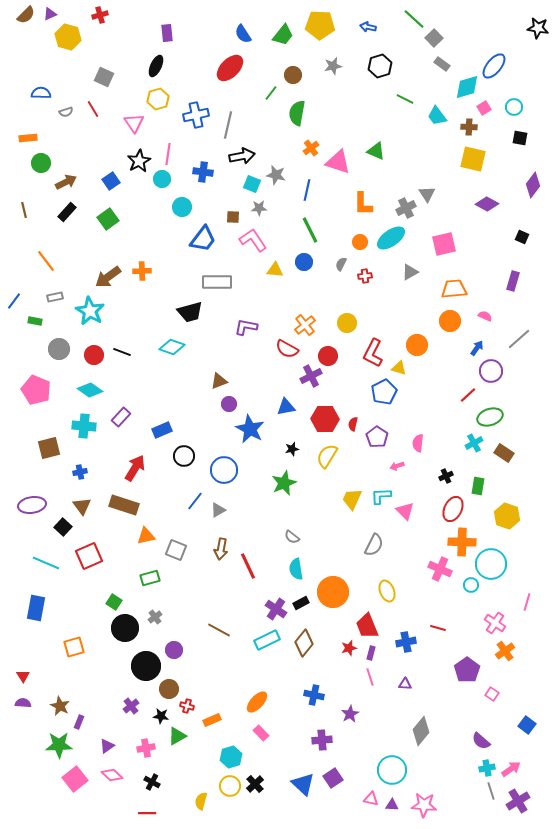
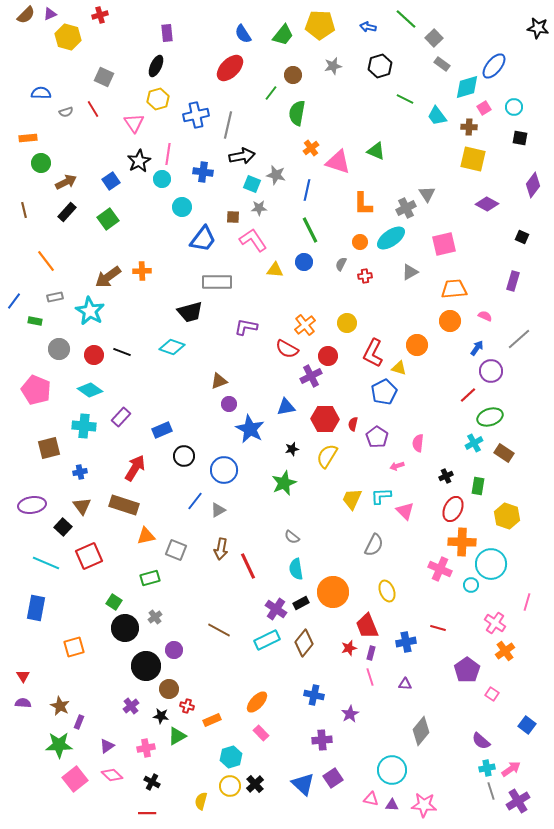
green line at (414, 19): moved 8 px left
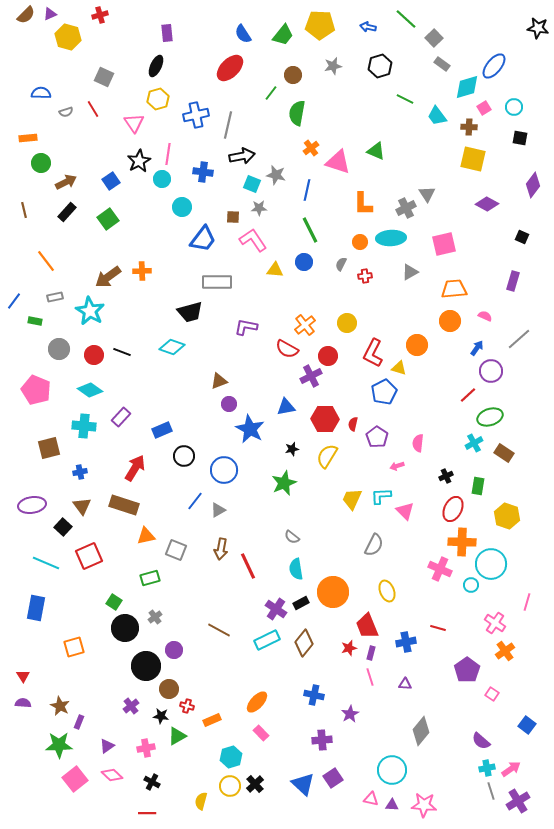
cyan ellipse at (391, 238): rotated 32 degrees clockwise
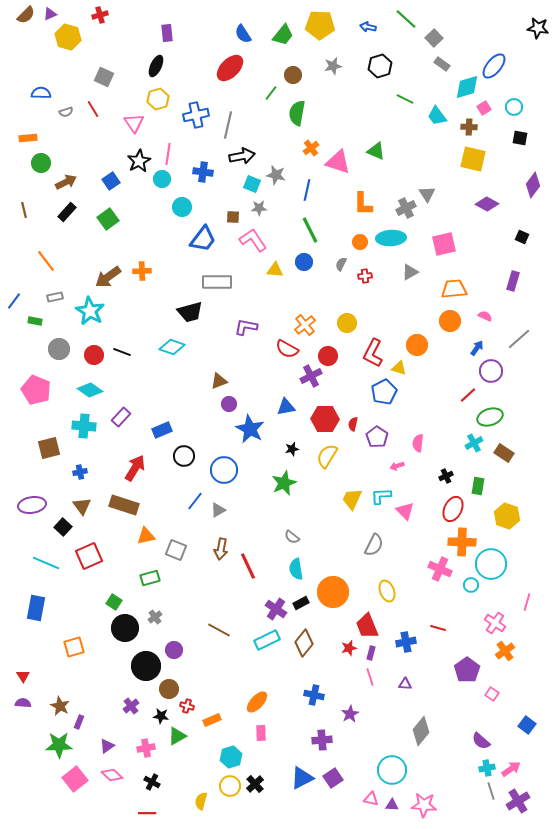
pink rectangle at (261, 733): rotated 42 degrees clockwise
blue triangle at (303, 784): moved 1 px left, 6 px up; rotated 50 degrees clockwise
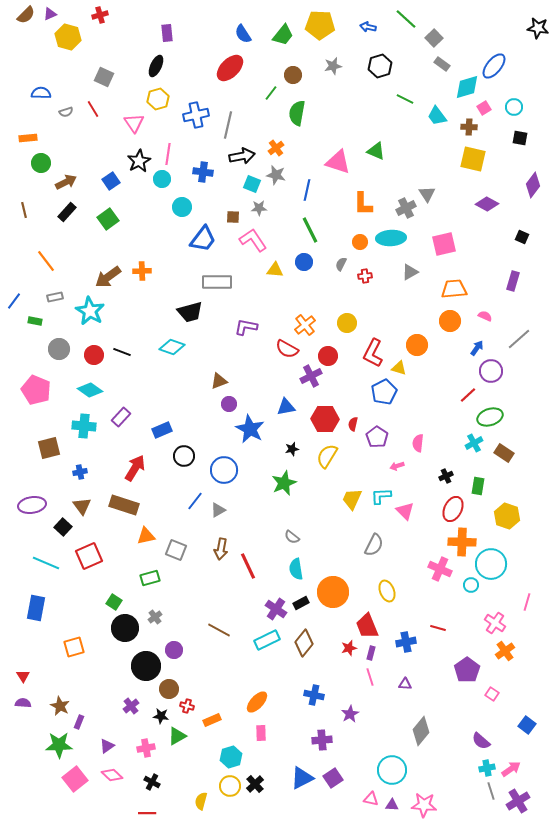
orange cross at (311, 148): moved 35 px left
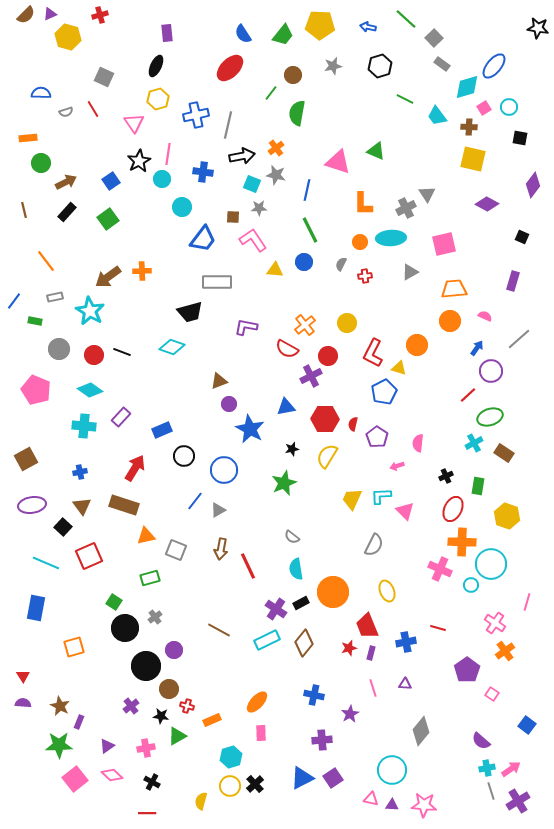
cyan circle at (514, 107): moved 5 px left
brown square at (49, 448): moved 23 px left, 11 px down; rotated 15 degrees counterclockwise
pink line at (370, 677): moved 3 px right, 11 px down
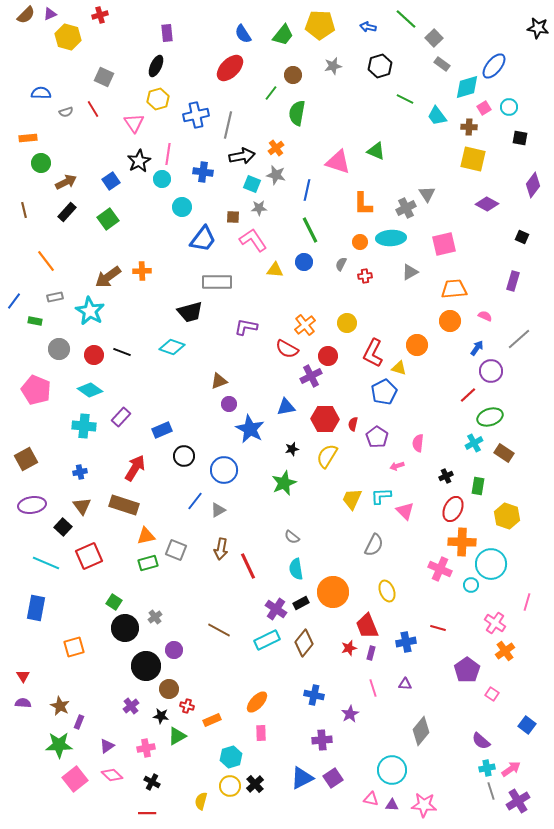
green rectangle at (150, 578): moved 2 px left, 15 px up
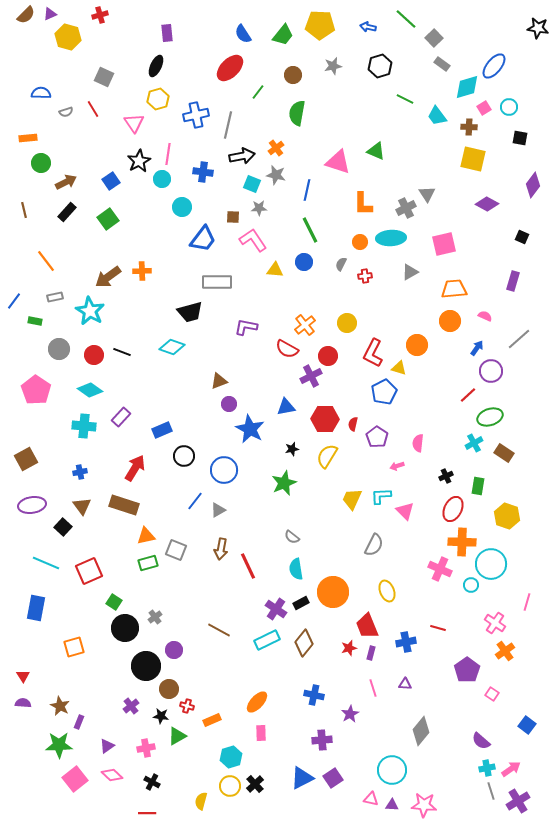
green line at (271, 93): moved 13 px left, 1 px up
pink pentagon at (36, 390): rotated 12 degrees clockwise
red square at (89, 556): moved 15 px down
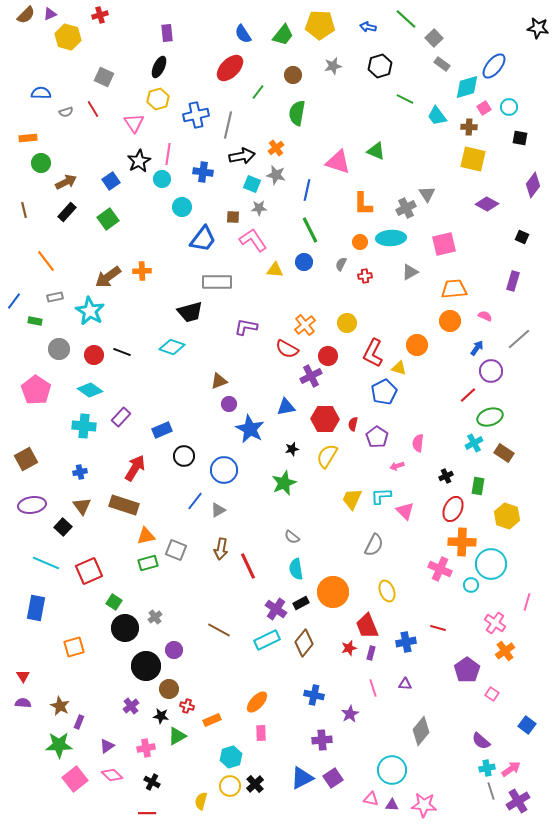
black ellipse at (156, 66): moved 3 px right, 1 px down
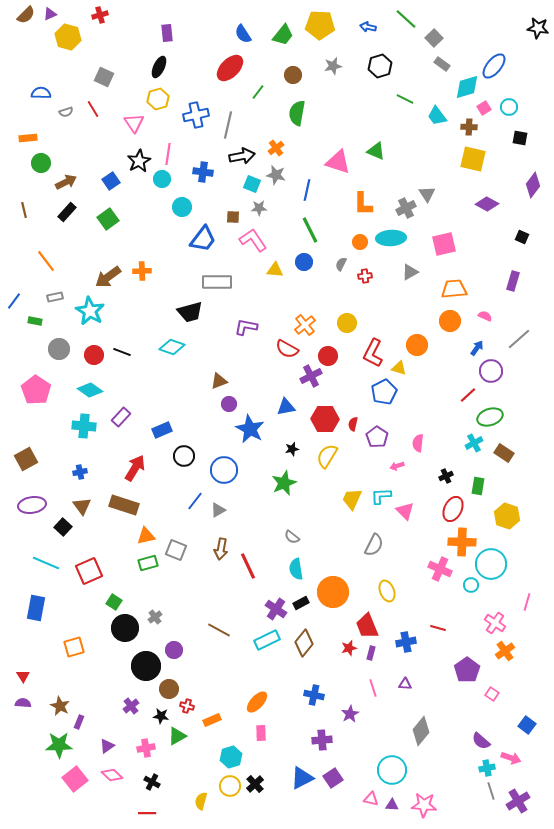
pink arrow at (511, 769): moved 11 px up; rotated 54 degrees clockwise
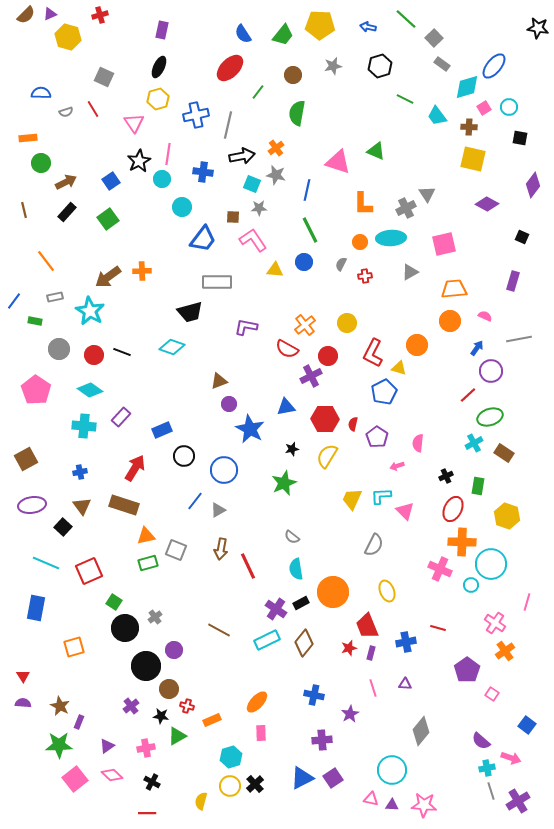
purple rectangle at (167, 33): moved 5 px left, 3 px up; rotated 18 degrees clockwise
gray line at (519, 339): rotated 30 degrees clockwise
